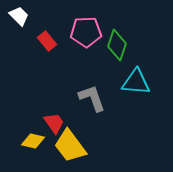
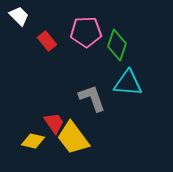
cyan triangle: moved 8 px left, 1 px down
yellow trapezoid: moved 3 px right, 8 px up
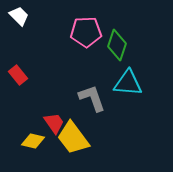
red rectangle: moved 29 px left, 34 px down
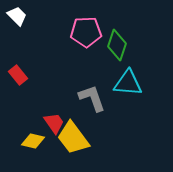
white trapezoid: moved 2 px left
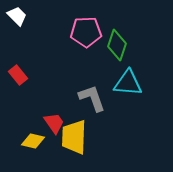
yellow trapezoid: moved 1 px right, 1 px up; rotated 39 degrees clockwise
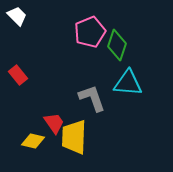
pink pentagon: moved 4 px right; rotated 20 degrees counterclockwise
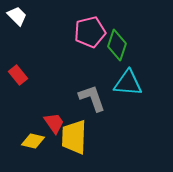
pink pentagon: rotated 8 degrees clockwise
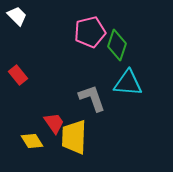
yellow diamond: moved 1 px left; rotated 45 degrees clockwise
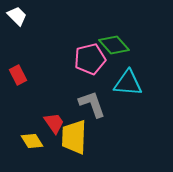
pink pentagon: moved 27 px down
green diamond: moved 3 px left; rotated 60 degrees counterclockwise
red rectangle: rotated 12 degrees clockwise
gray L-shape: moved 6 px down
